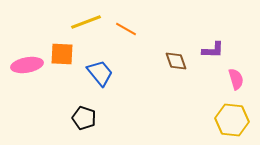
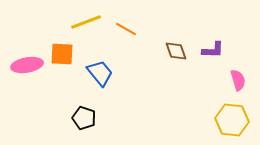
brown diamond: moved 10 px up
pink semicircle: moved 2 px right, 1 px down
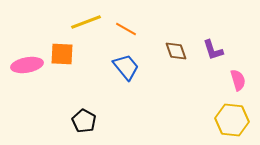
purple L-shape: rotated 70 degrees clockwise
blue trapezoid: moved 26 px right, 6 px up
black pentagon: moved 3 px down; rotated 10 degrees clockwise
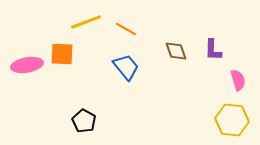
purple L-shape: rotated 20 degrees clockwise
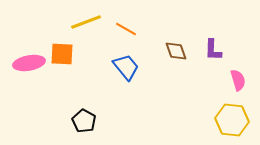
pink ellipse: moved 2 px right, 2 px up
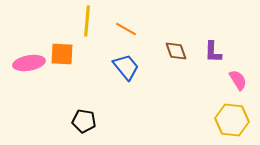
yellow line: moved 1 px right, 1 px up; rotated 64 degrees counterclockwise
purple L-shape: moved 2 px down
pink semicircle: rotated 15 degrees counterclockwise
black pentagon: rotated 20 degrees counterclockwise
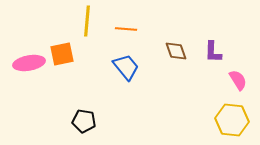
orange line: rotated 25 degrees counterclockwise
orange square: rotated 15 degrees counterclockwise
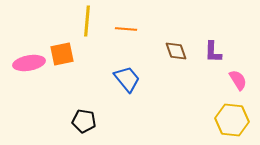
blue trapezoid: moved 1 px right, 12 px down
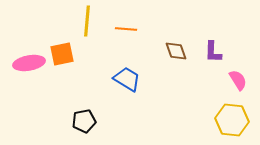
blue trapezoid: rotated 20 degrees counterclockwise
black pentagon: rotated 20 degrees counterclockwise
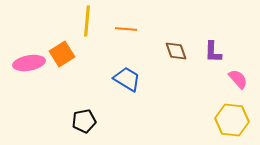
orange square: rotated 20 degrees counterclockwise
pink semicircle: moved 1 px up; rotated 10 degrees counterclockwise
